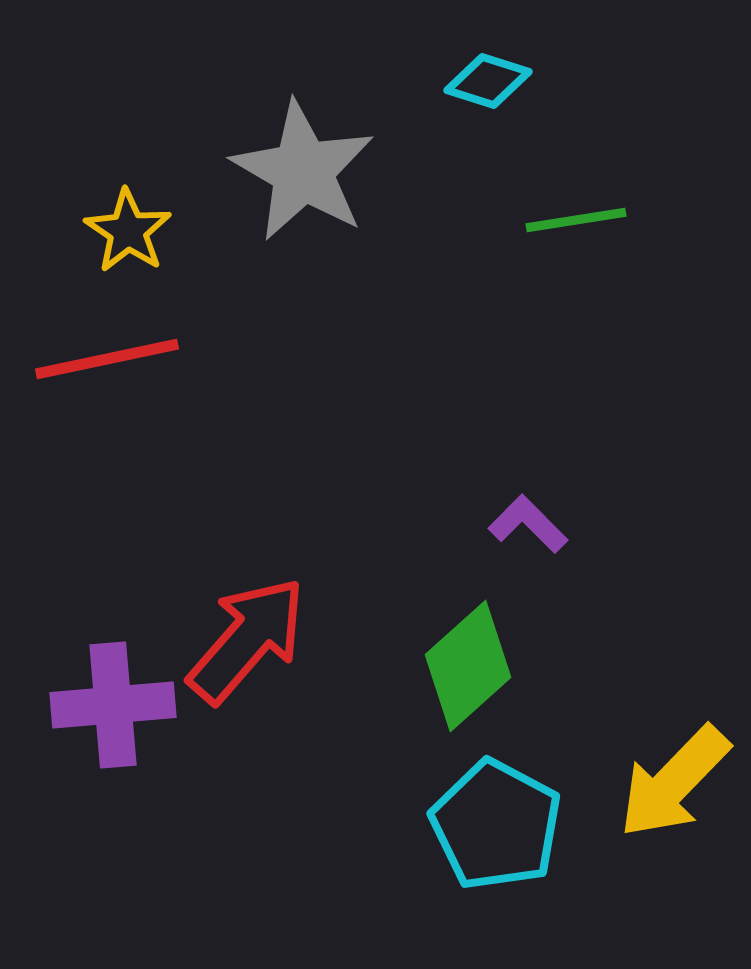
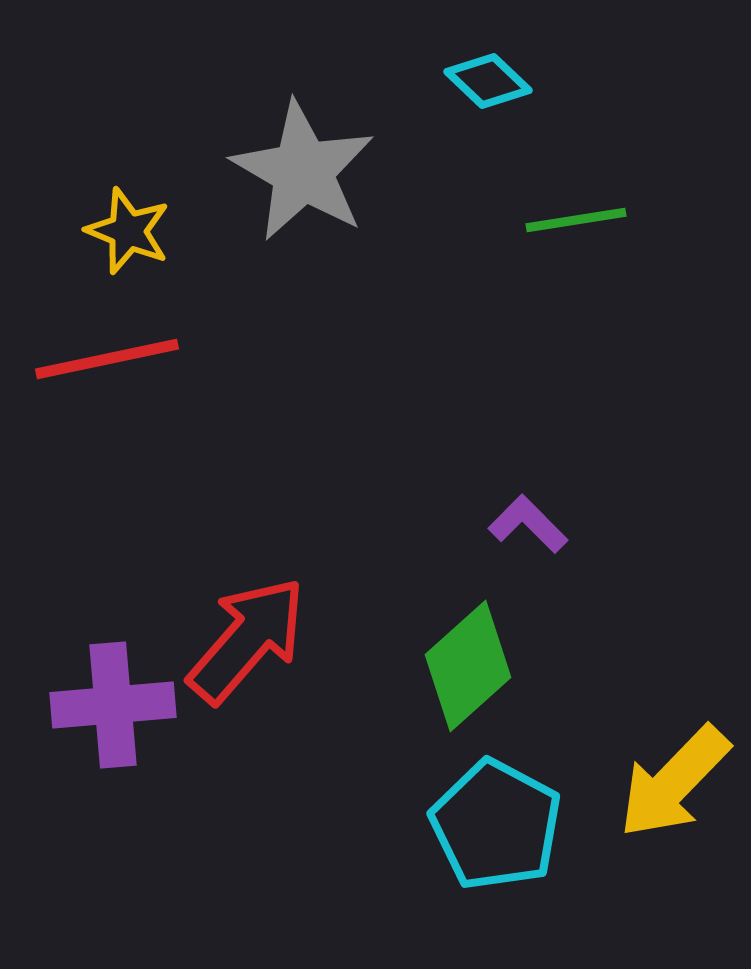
cyan diamond: rotated 26 degrees clockwise
yellow star: rotated 12 degrees counterclockwise
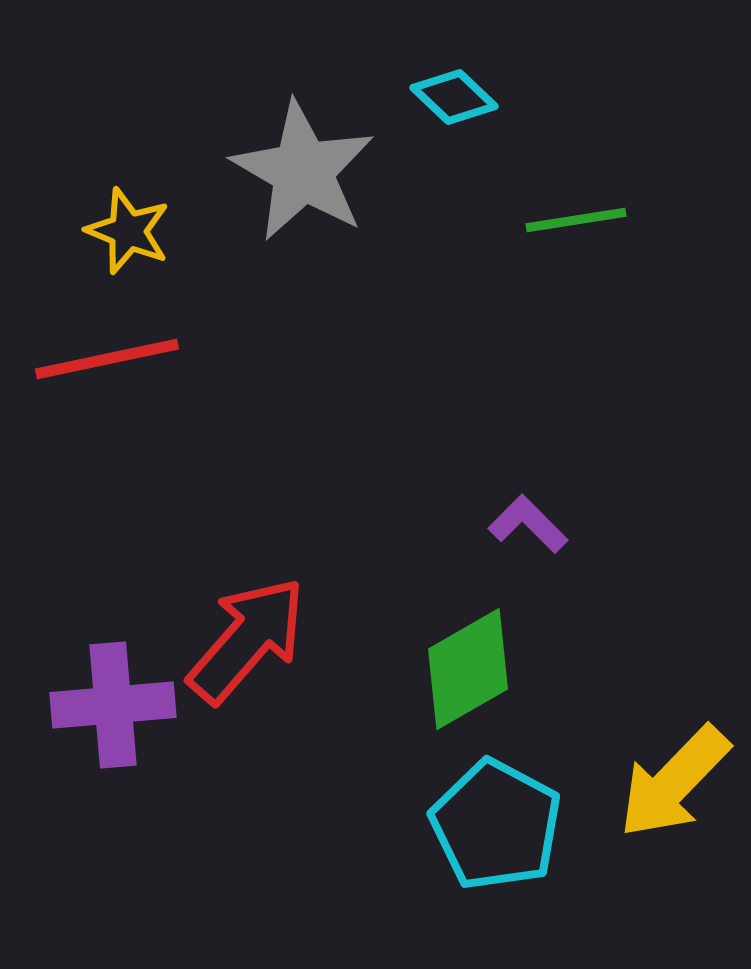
cyan diamond: moved 34 px left, 16 px down
green diamond: moved 3 px down; rotated 12 degrees clockwise
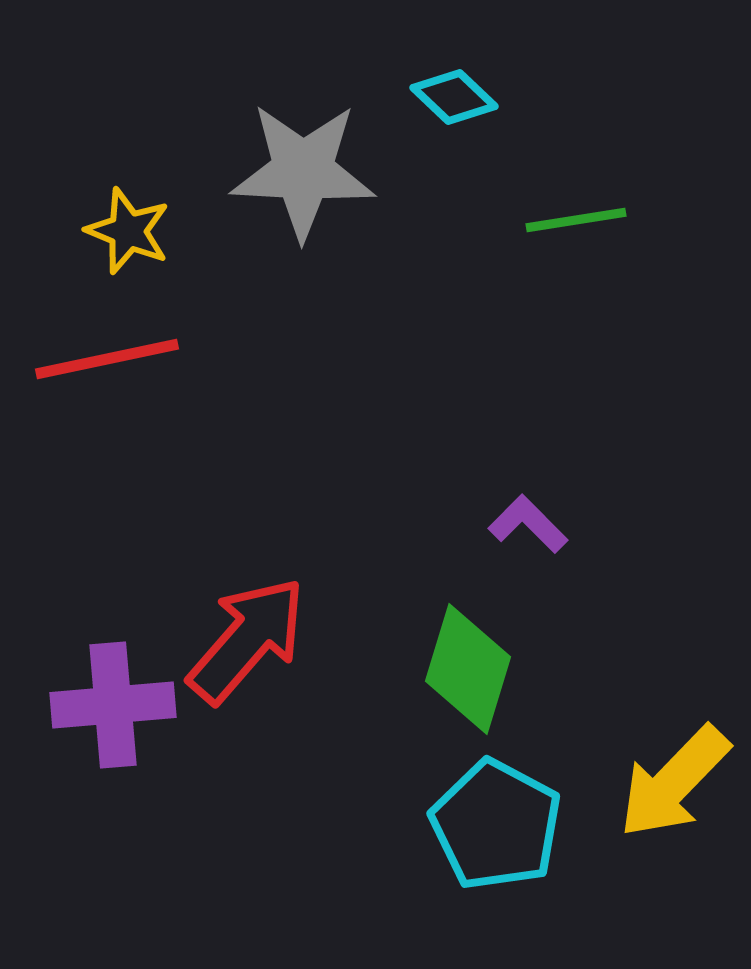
gray star: rotated 27 degrees counterclockwise
green diamond: rotated 43 degrees counterclockwise
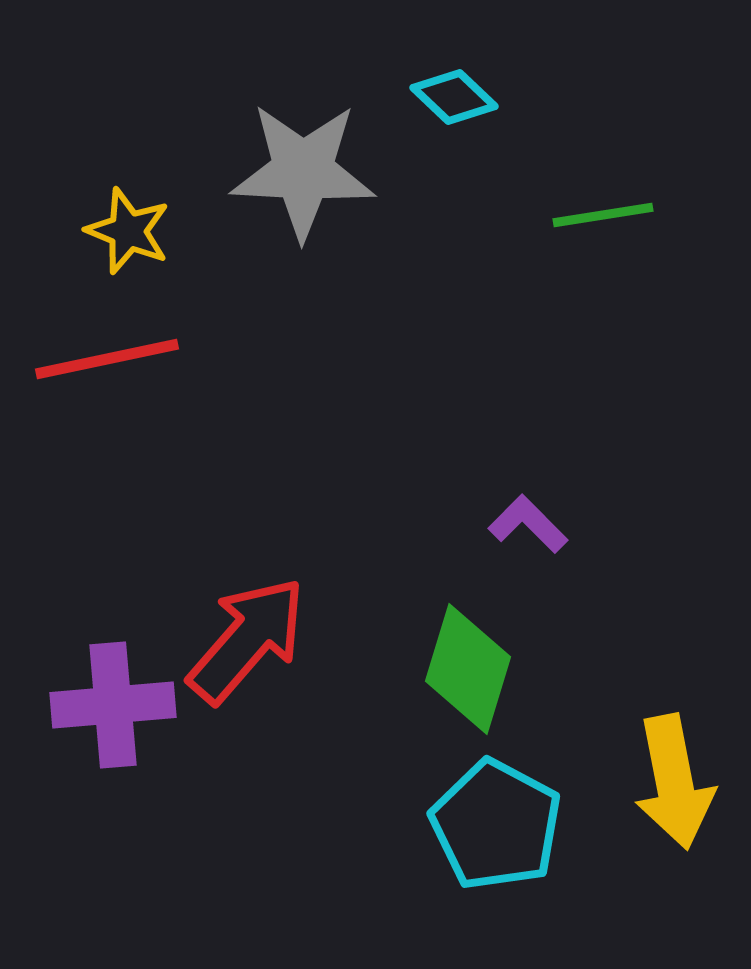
green line: moved 27 px right, 5 px up
yellow arrow: rotated 55 degrees counterclockwise
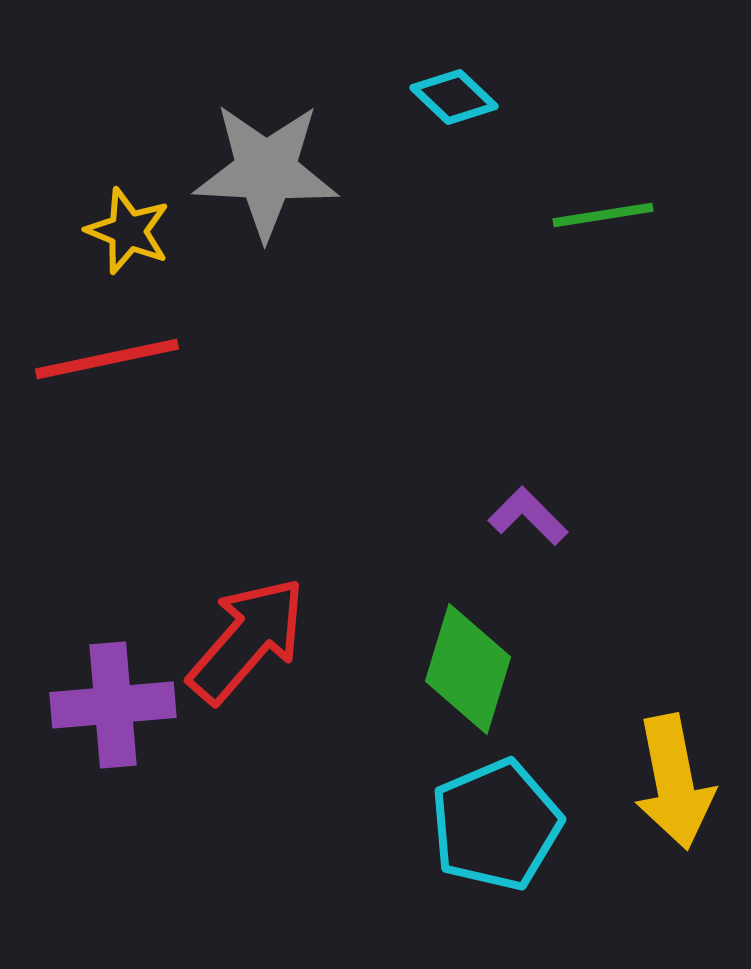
gray star: moved 37 px left
purple L-shape: moved 8 px up
cyan pentagon: rotated 21 degrees clockwise
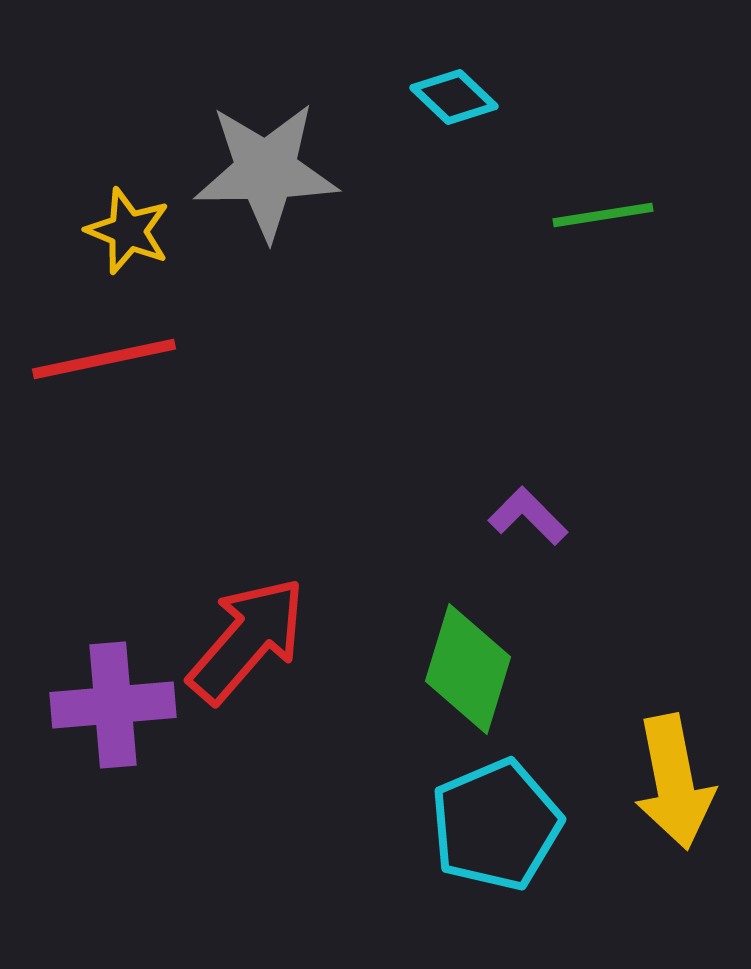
gray star: rotated 4 degrees counterclockwise
red line: moved 3 px left
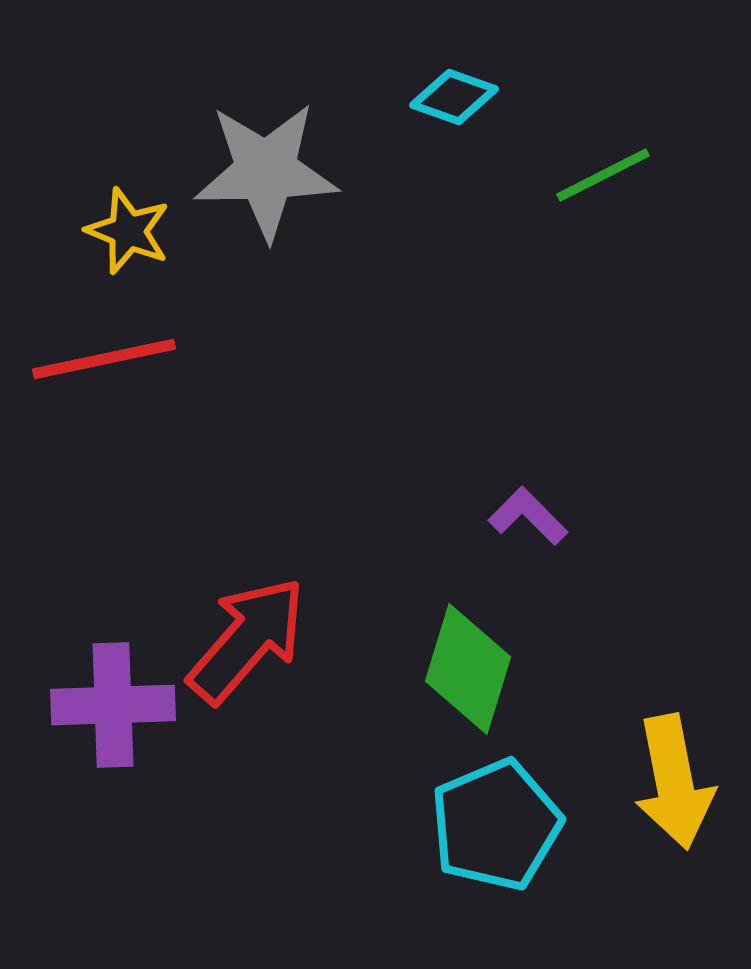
cyan diamond: rotated 24 degrees counterclockwise
green line: moved 40 px up; rotated 18 degrees counterclockwise
purple cross: rotated 3 degrees clockwise
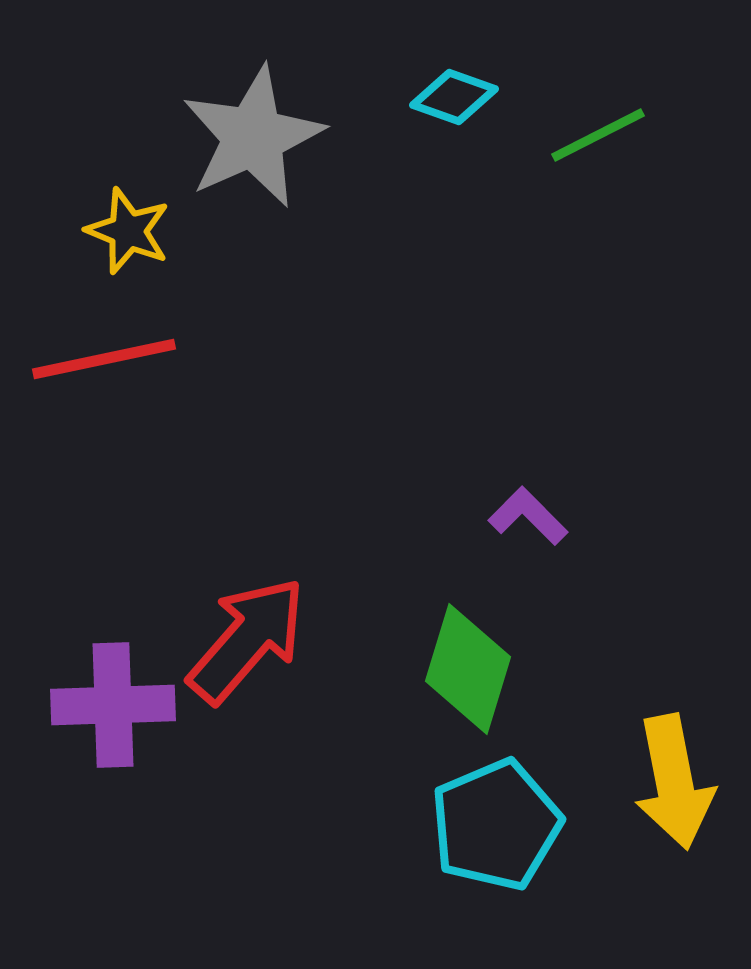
gray star: moved 13 px left, 34 px up; rotated 23 degrees counterclockwise
green line: moved 5 px left, 40 px up
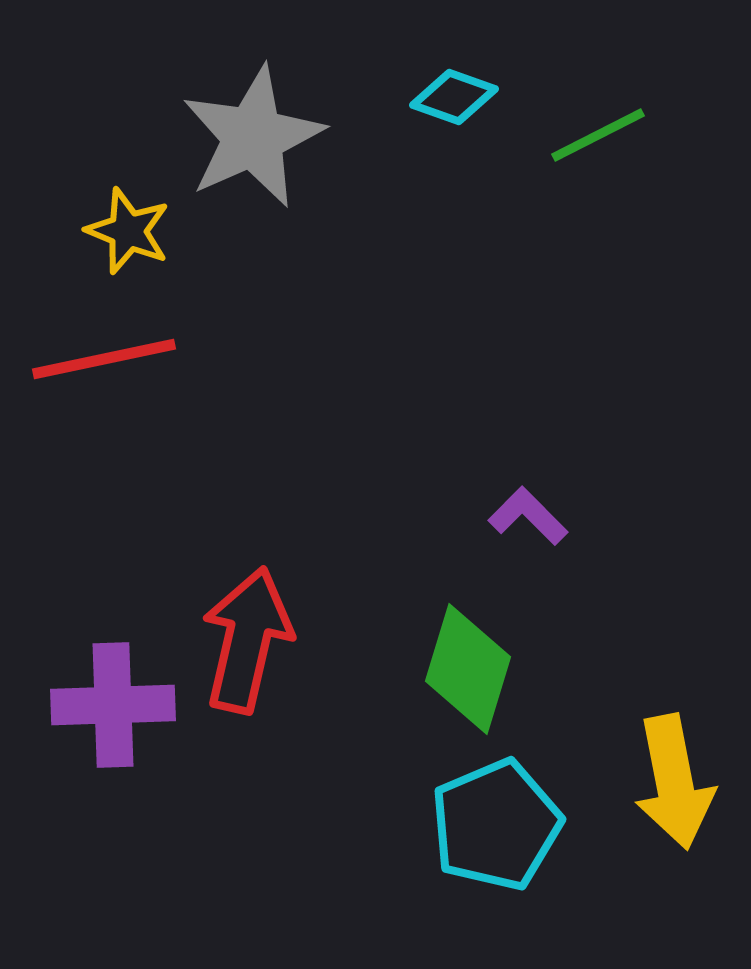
red arrow: rotated 28 degrees counterclockwise
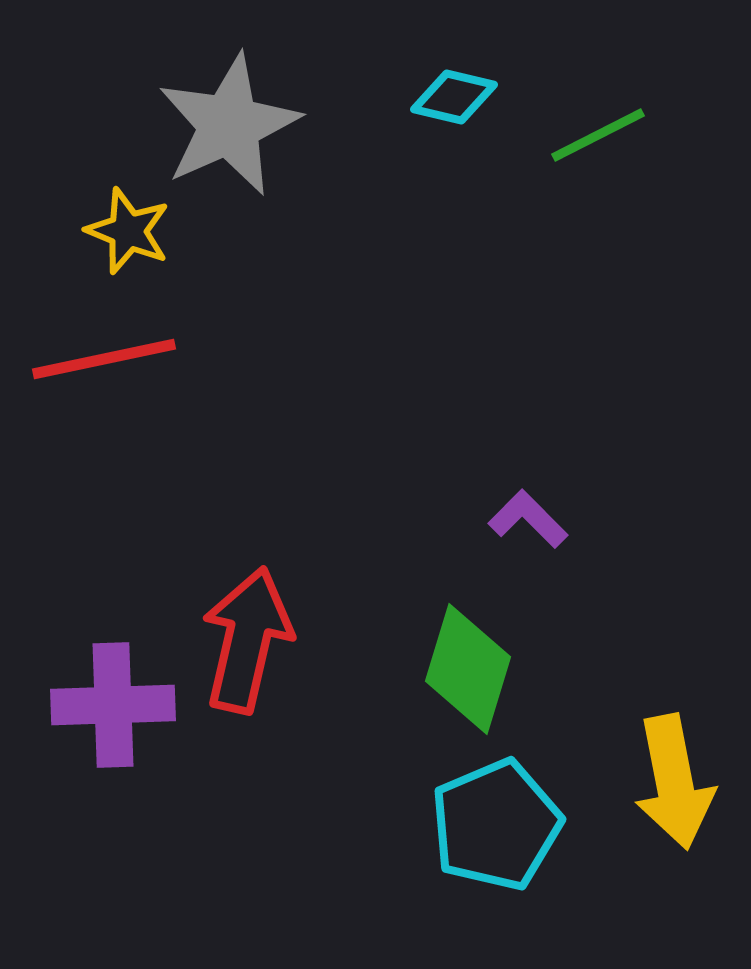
cyan diamond: rotated 6 degrees counterclockwise
gray star: moved 24 px left, 12 px up
purple L-shape: moved 3 px down
